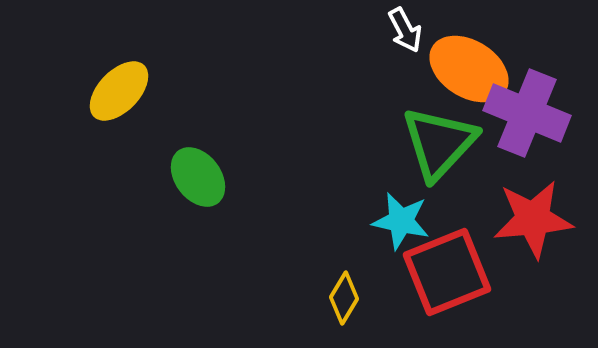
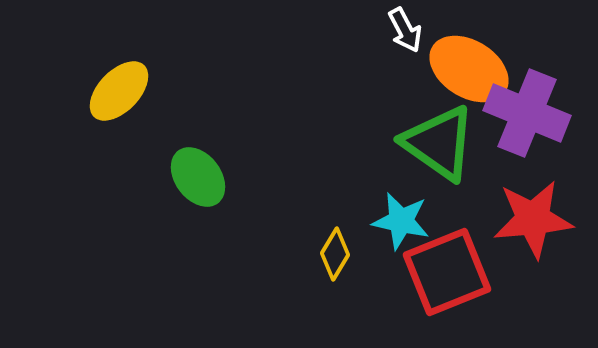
green triangle: rotated 38 degrees counterclockwise
yellow diamond: moved 9 px left, 44 px up
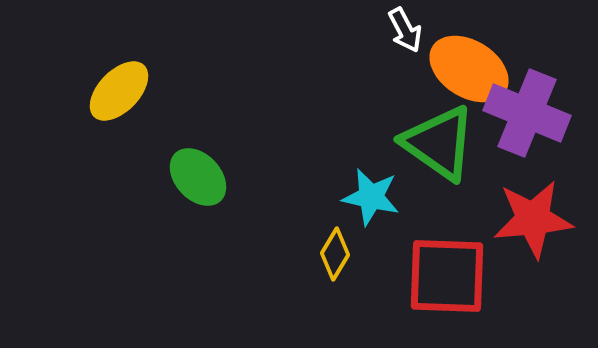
green ellipse: rotated 6 degrees counterclockwise
cyan star: moved 30 px left, 24 px up
red square: moved 4 px down; rotated 24 degrees clockwise
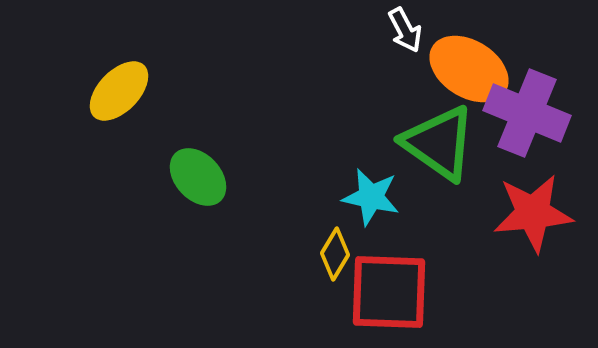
red star: moved 6 px up
red square: moved 58 px left, 16 px down
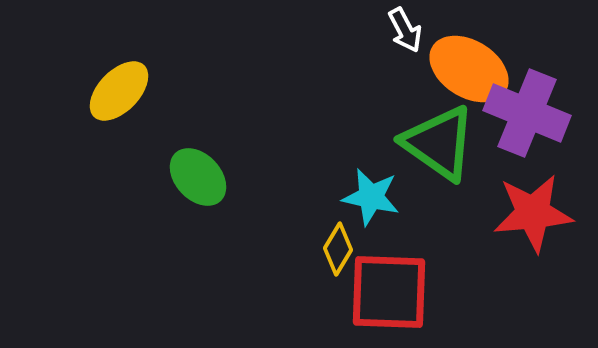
yellow diamond: moved 3 px right, 5 px up
